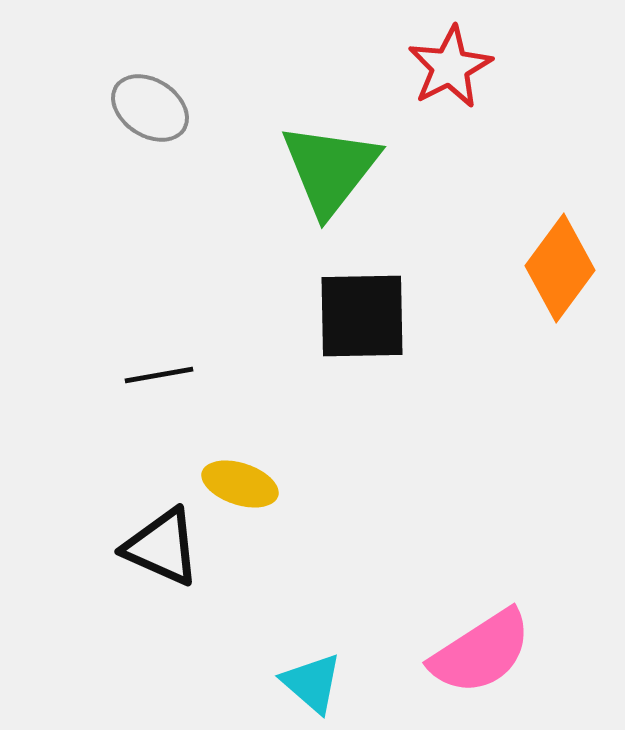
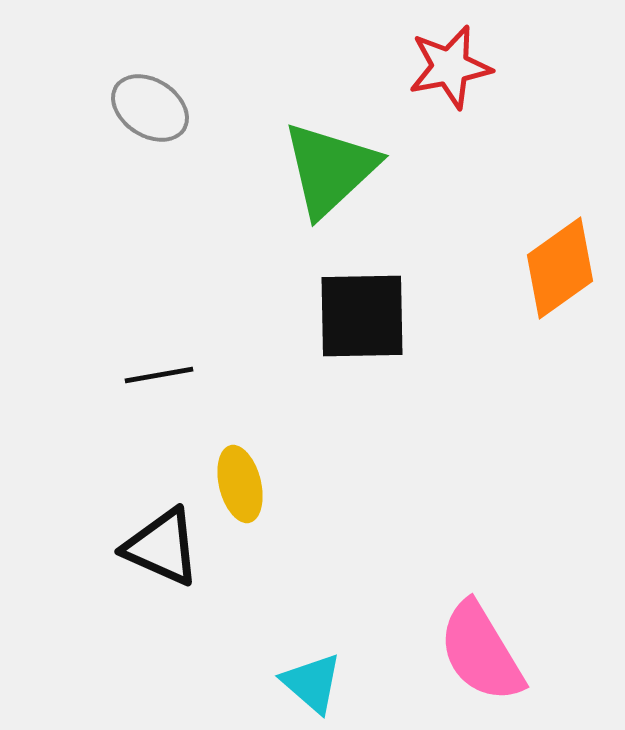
red star: rotated 16 degrees clockwise
green triangle: rotated 9 degrees clockwise
orange diamond: rotated 18 degrees clockwise
yellow ellipse: rotated 58 degrees clockwise
pink semicircle: rotated 92 degrees clockwise
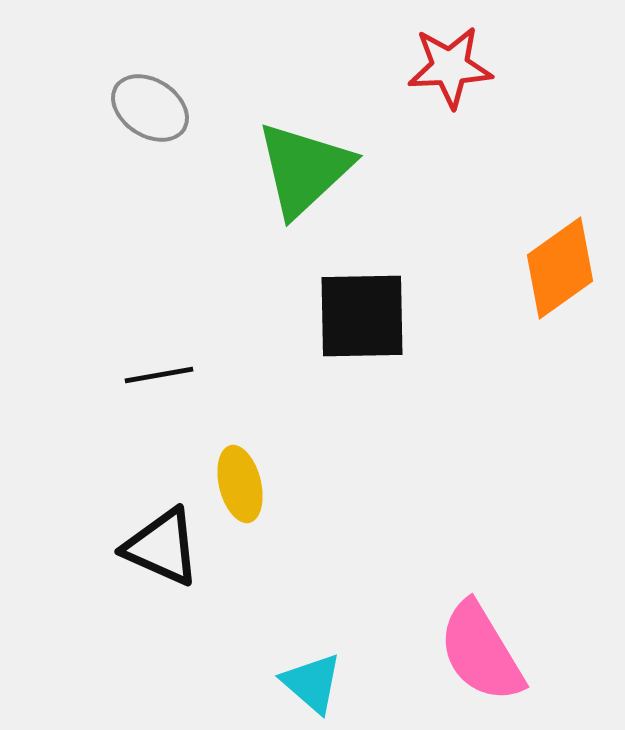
red star: rotated 8 degrees clockwise
green triangle: moved 26 px left
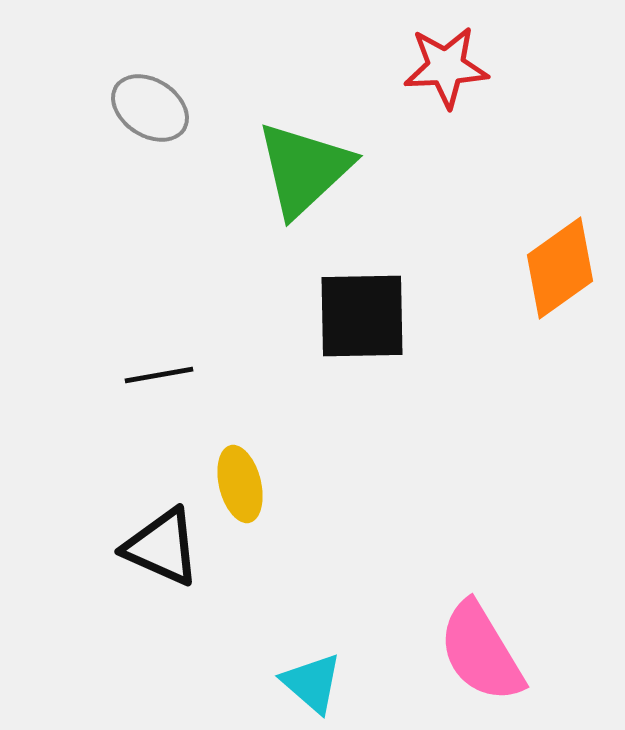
red star: moved 4 px left
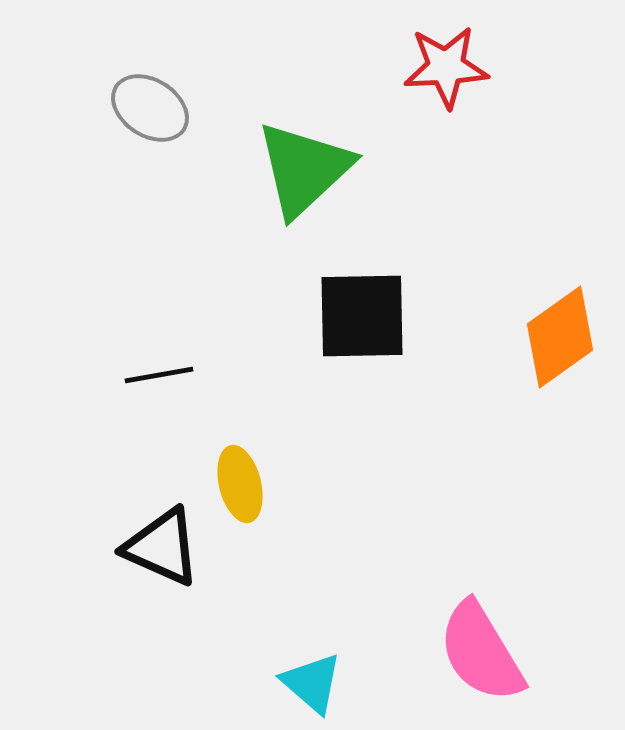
orange diamond: moved 69 px down
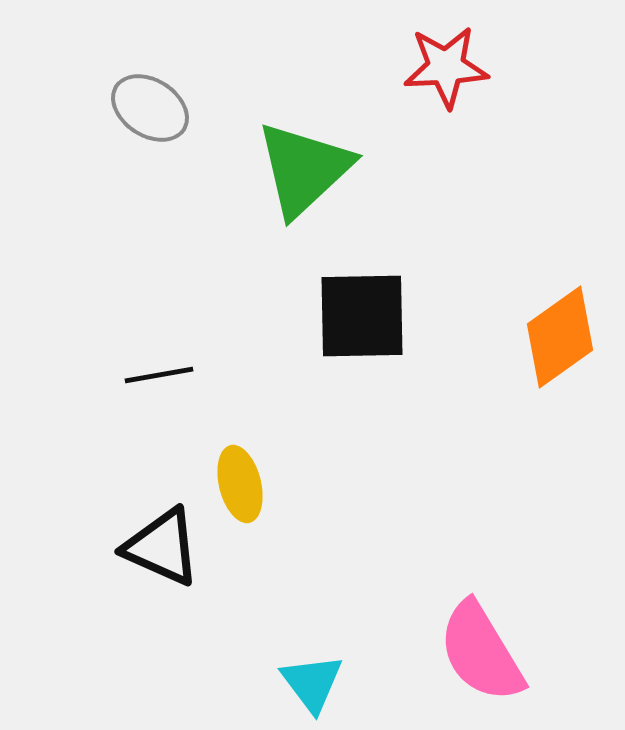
cyan triangle: rotated 12 degrees clockwise
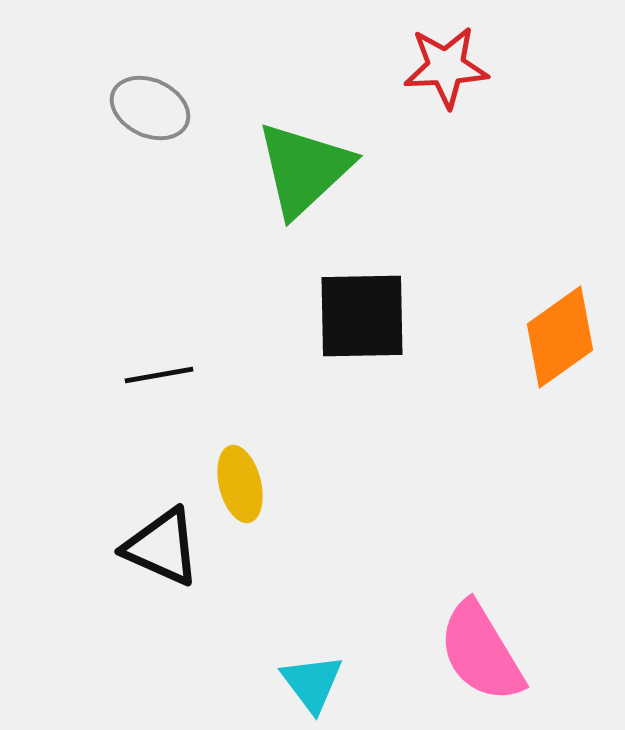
gray ellipse: rotated 8 degrees counterclockwise
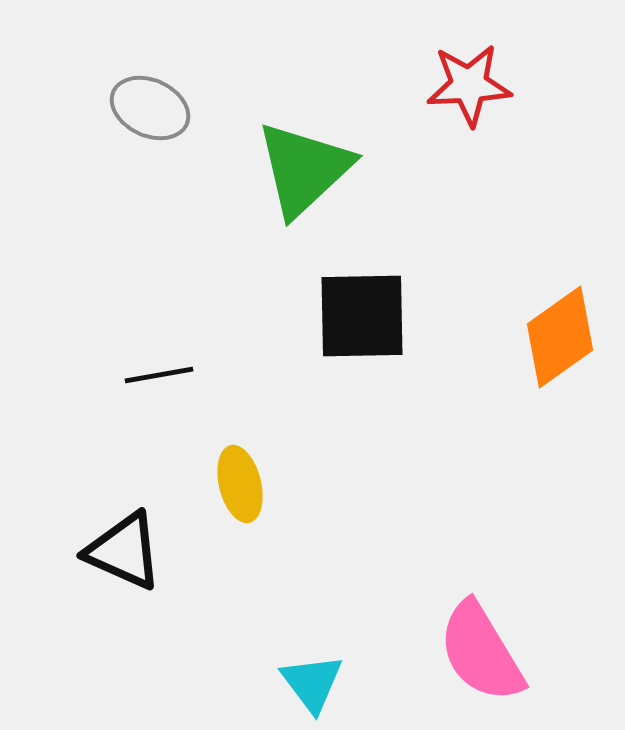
red star: moved 23 px right, 18 px down
black triangle: moved 38 px left, 4 px down
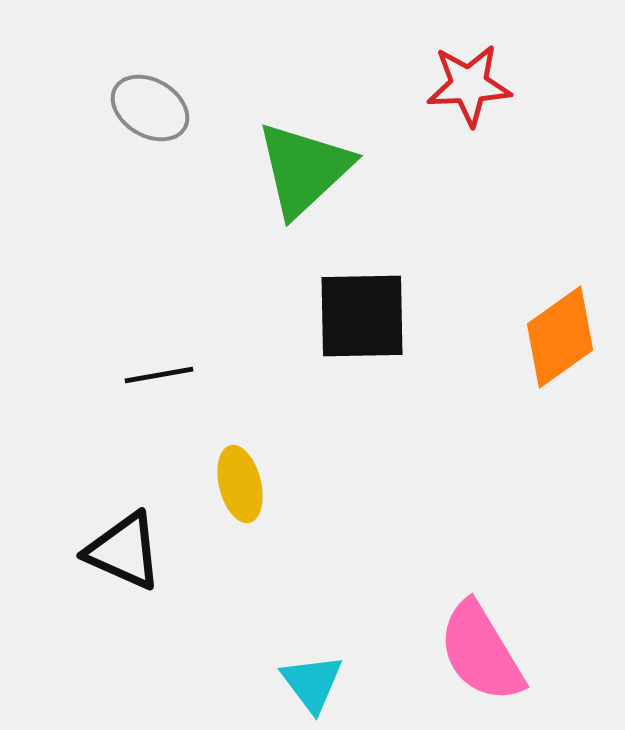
gray ellipse: rotated 6 degrees clockwise
